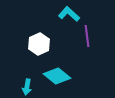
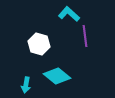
purple line: moved 2 px left
white hexagon: rotated 20 degrees counterclockwise
cyan arrow: moved 1 px left, 2 px up
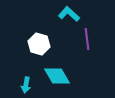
purple line: moved 2 px right, 3 px down
cyan diamond: rotated 20 degrees clockwise
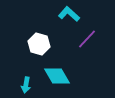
purple line: rotated 50 degrees clockwise
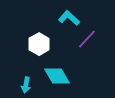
cyan L-shape: moved 4 px down
white hexagon: rotated 15 degrees clockwise
